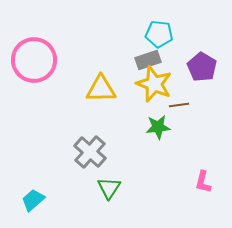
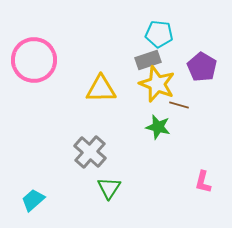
yellow star: moved 3 px right
brown line: rotated 24 degrees clockwise
green star: rotated 20 degrees clockwise
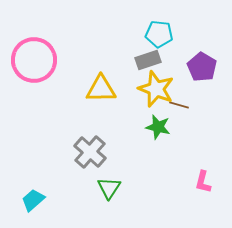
yellow star: moved 1 px left, 5 px down
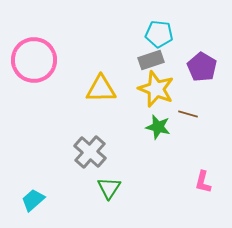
gray rectangle: moved 3 px right
brown line: moved 9 px right, 9 px down
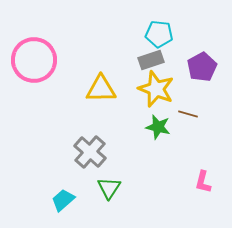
purple pentagon: rotated 12 degrees clockwise
cyan trapezoid: moved 30 px right
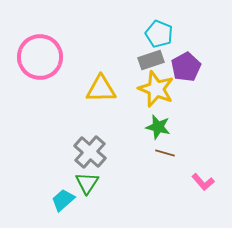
cyan pentagon: rotated 16 degrees clockwise
pink circle: moved 6 px right, 3 px up
purple pentagon: moved 16 px left
brown line: moved 23 px left, 39 px down
pink L-shape: rotated 55 degrees counterclockwise
green triangle: moved 22 px left, 5 px up
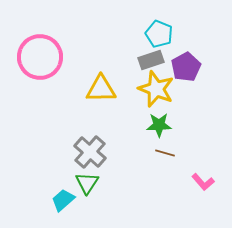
green star: moved 1 px right, 2 px up; rotated 15 degrees counterclockwise
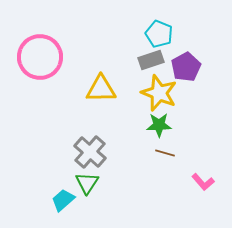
yellow star: moved 3 px right, 4 px down
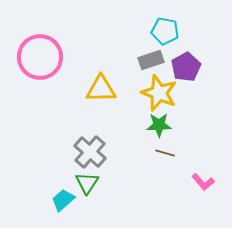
cyan pentagon: moved 6 px right, 3 px up; rotated 12 degrees counterclockwise
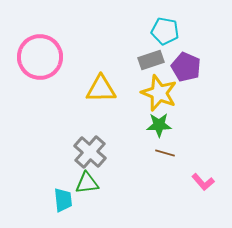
purple pentagon: rotated 20 degrees counterclockwise
green triangle: rotated 50 degrees clockwise
cyan trapezoid: rotated 125 degrees clockwise
